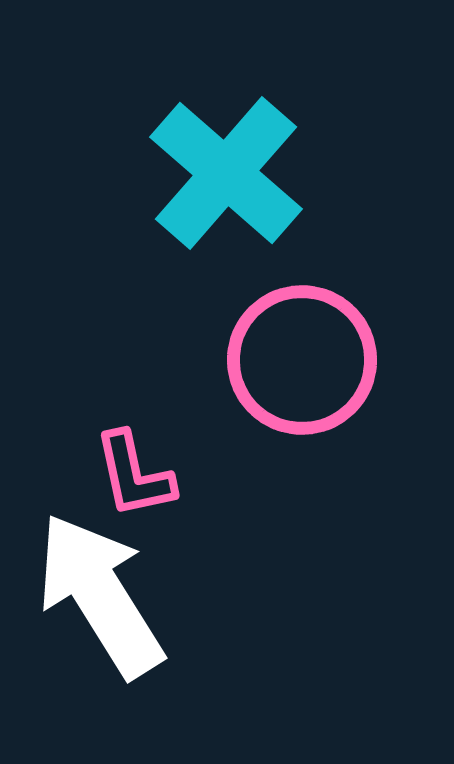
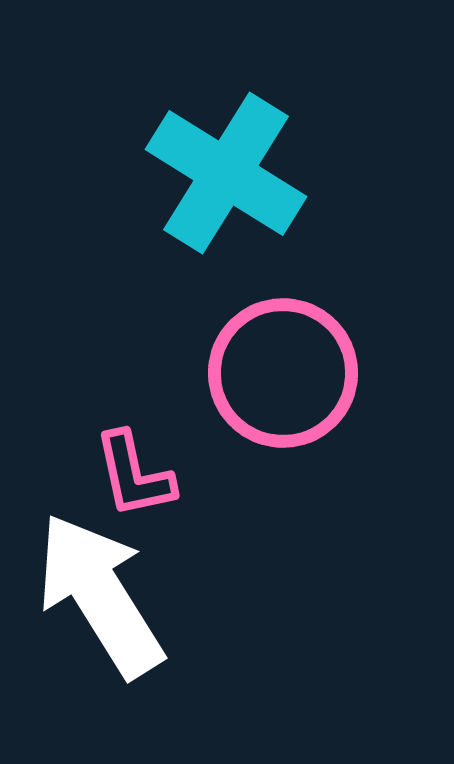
cyan cross: rotated 9 degrees counterclockwise
pink circle: moved 19 px left, 13 px down
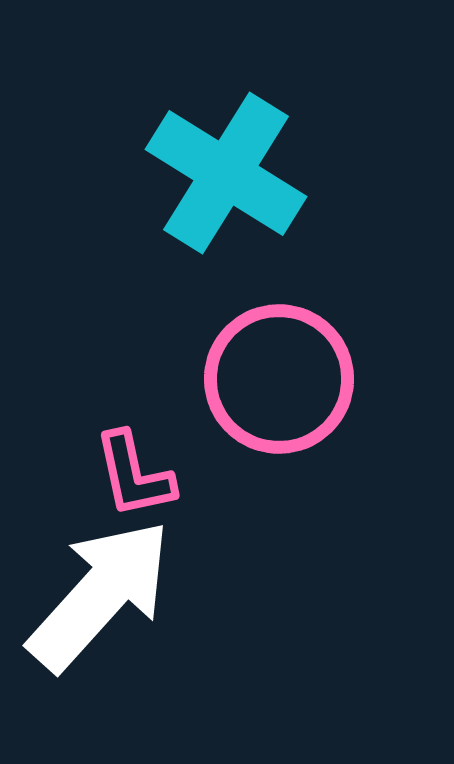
pink circle: moved 4 px left, 6 px down
white arrow: rotated 74 degrees clockwise
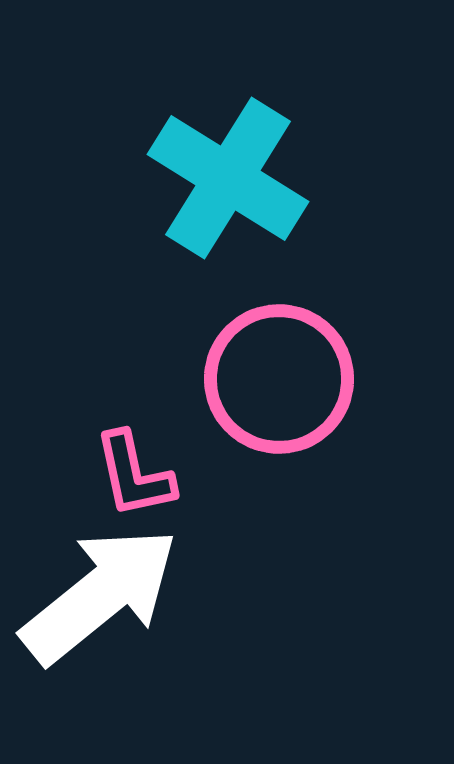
cyan cross: moved 2 px right, 5 px down
white arrow: rotated 9 degrees clockwise
